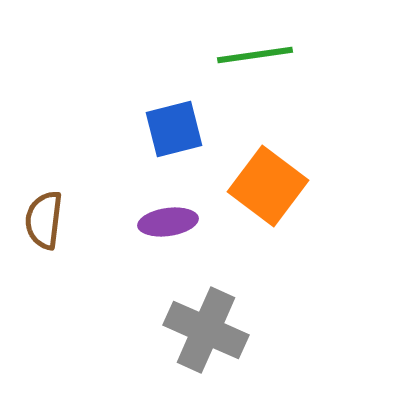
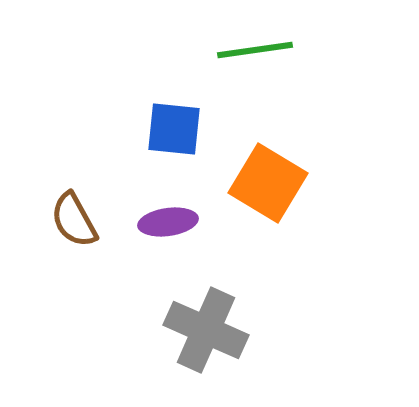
green line: moved 5 px up
blue square: rotated 20 degrees clockwise
orange square: moved 3 px up; rotated 6 degrees counterclockwise
brown semicircle: moved 30 px right; rotated 36 degrees counterclockwise
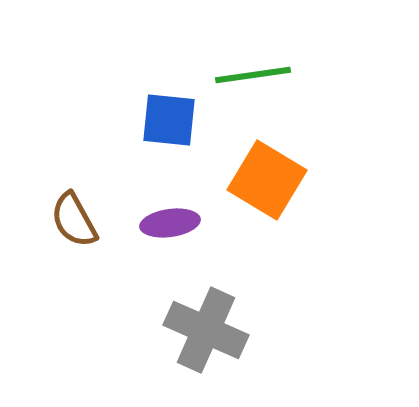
green line: moved 2 px left, 25 px down
blue square: moved 5 px left, 9 px up
orange square: moved 1 px left, 3 px up
purple ellipse: moved 2 px right, 1 px down
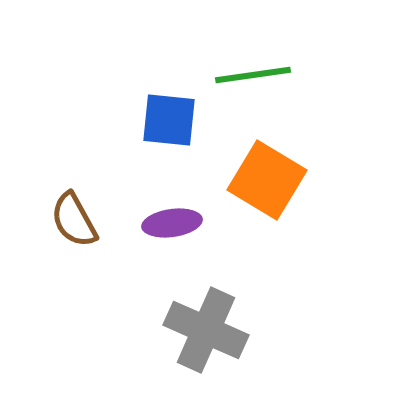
purple ellipse: moved 2 px right
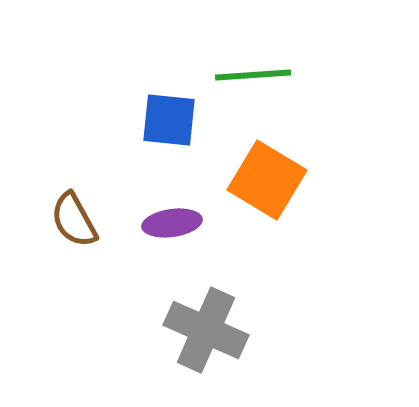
green line: rotated 4 degrees clockwise
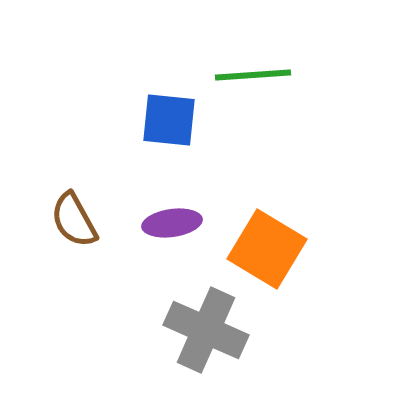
orange square: moved 69 px down
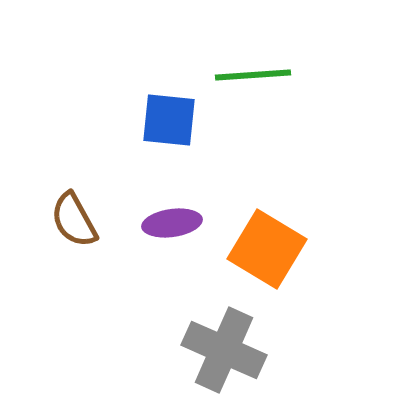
gray cross: moved 18 px right, 20 px down
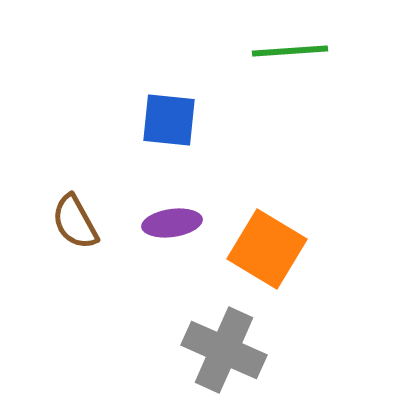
green line: moved 37 px right, 24 px up
brown semicircle: moved 1 px right, 2 px down
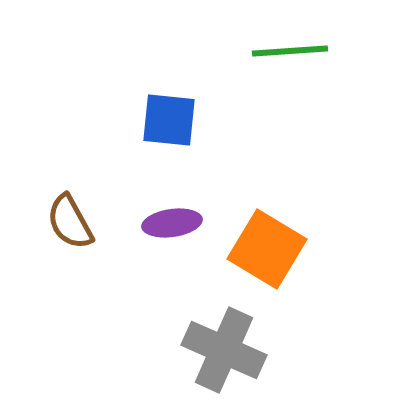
brown semicircle: moved 5 px left
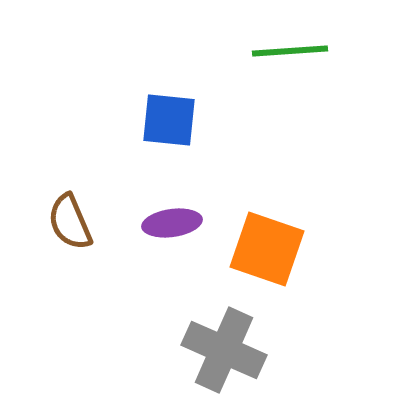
brown semicircle: rotated 6 degrees clockwise
orange square: rotated 12 degrees counterclockwise
